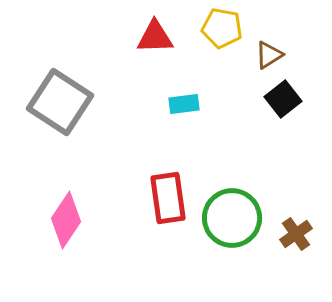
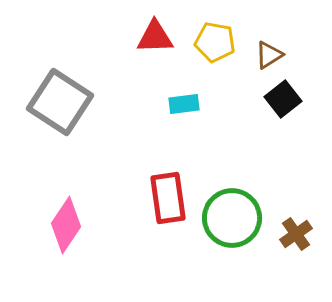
yellow pentagon: moved 7 px left, 14 px down
pink diamond: moved 5 px down
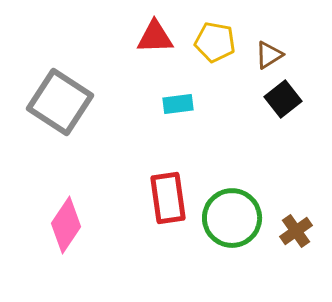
cyan rectangle: moved 6 px left
brown cross: moved 3 px up
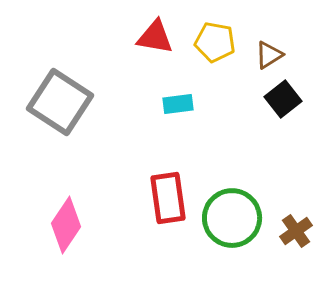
red triangle: rotated 12 degrees clockwise
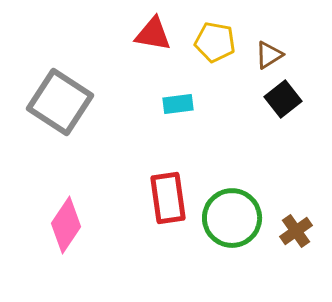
red triangle: moved 2 px left, 3 px up
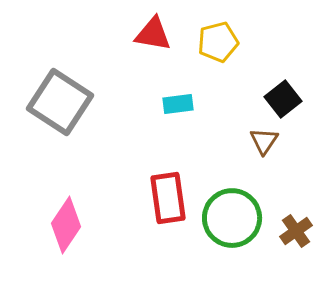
yellow pentagon: moved 3 px right; rotated 24 degrees counterclockwise
brown triangle: moved 5 px left, 86 px down; rotated 24 degrees counterclockwise
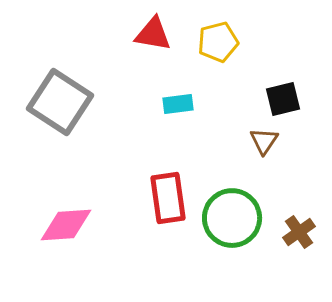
black square: rotated 24 degrees clockwise
pink diamond: rotated 52 degrees clockwise
brown cross: moved 3 px right, 1 px down
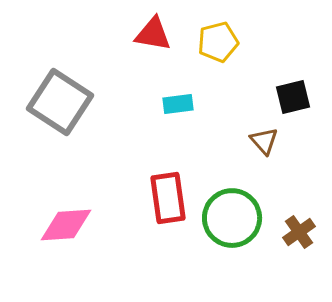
black square: moved 10 px right, 2 px up
brown triangle: rotated 16 degrees counterclockwise
